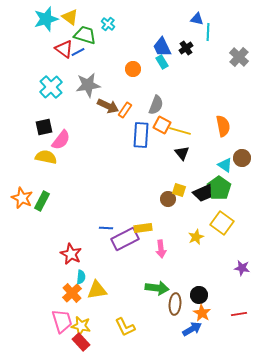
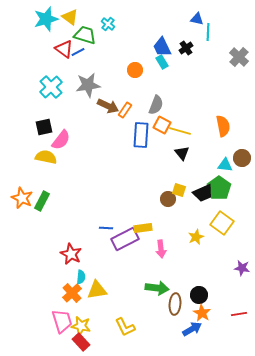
orange circle at (133, 69): moved 2 px right, 1 px down
cyan triangle at (225, 165): rotated 28 degrees counterclockwise
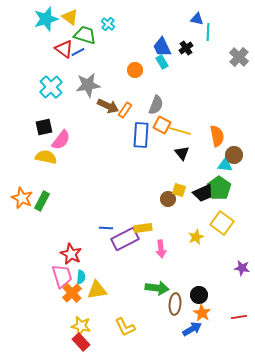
orange semicircle at (223, 126): moved 6 px left, 10 px down
brown circle at (242, 158): moved 8 px left, 3 px up
red line at (239, 314): moved 3 px down
pink trapezoid at (62, 321): moved 45 px up
